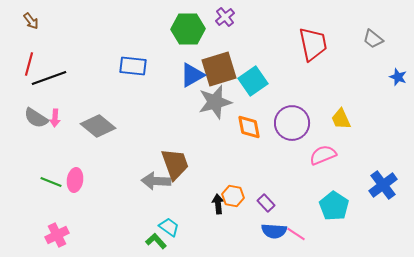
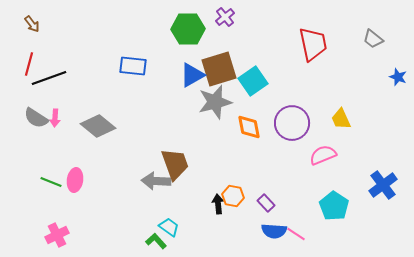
brown arrow: moved 1 px right, 3 px down
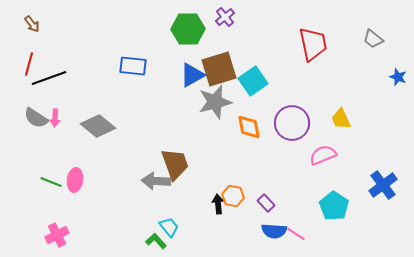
cyan trapezoid: rotated 15 degrees clockwise
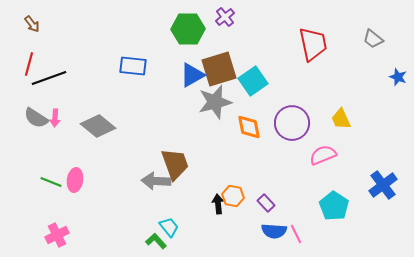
pink line: rotated 30 degrees clockwise
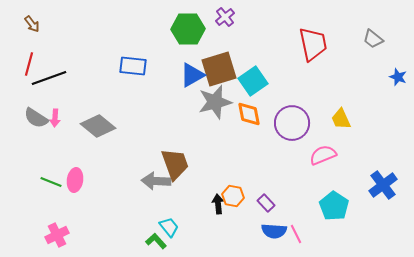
orange diamond: moved 13 px up
